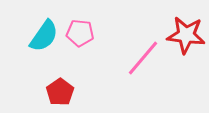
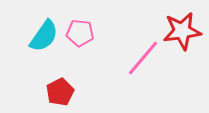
red star: moved 4 px left, 4 px up; rotated 15 degrees counterclockwise
red pentagon: rotated 8 degrees clockwise
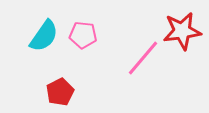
pink pentagon: moved 3 px right, 2 px down
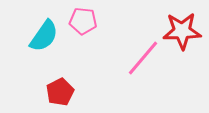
red star: rotated 6 degrees clockwise
pink pentagon: moved 14 px up
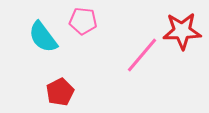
cyan semicircle: moved 1 px left, 1 px down; rotated 108 degrees clockwise
pink line: moved 1 px left, 3 px up
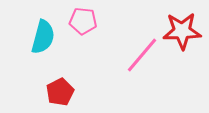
cyan semicircle: rotated 128 degrees counterclockwise
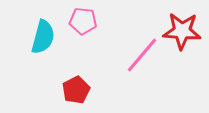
red star: rotated 6 degrees clockwise
red pentagon: moved 16 px right, 2 px up
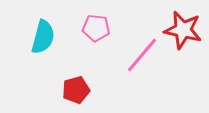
pink pentagon: moved 13 px right, 7 px down
red star: moved 1 px right, 1 px up; rotated 9 degrees clockwise
red pentagon: rotated 12 degrees clockwise
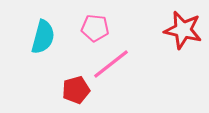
pink pentagon: moved 1 px left
pink line: moved 31 px left, 9 px down; rotated 12 degrees clockwise
